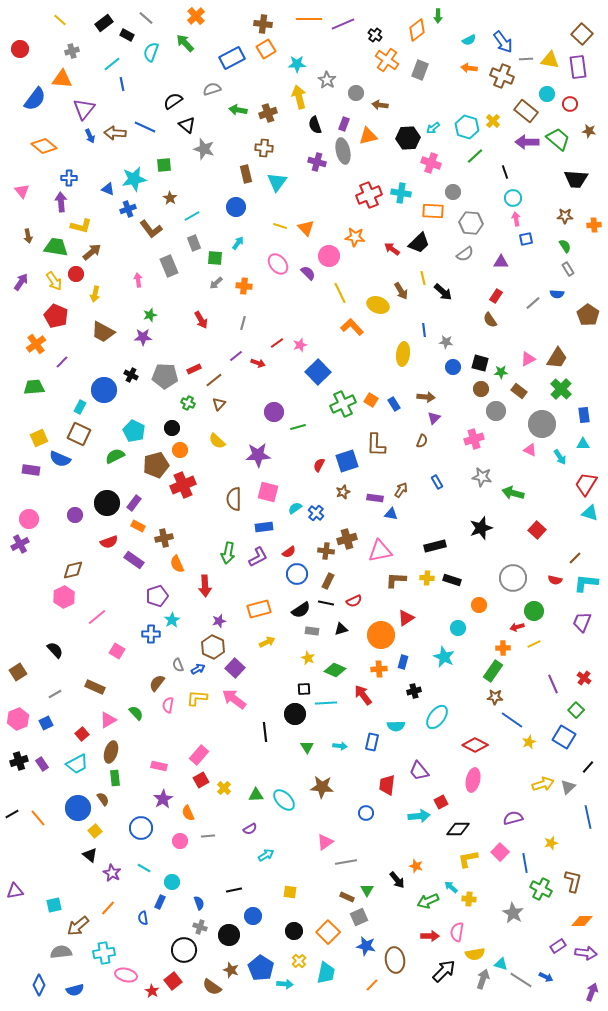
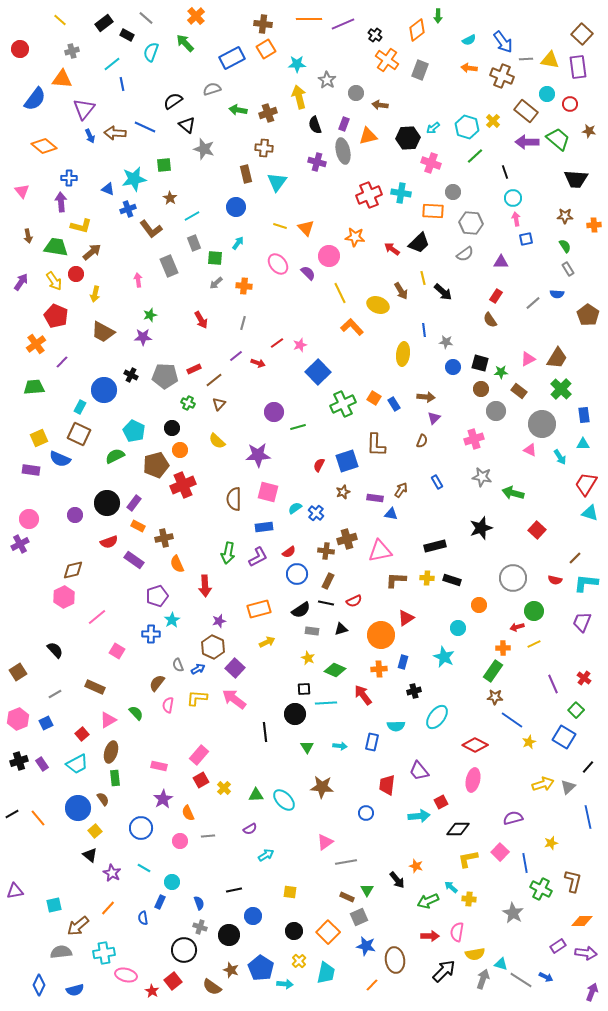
orange square at (371, 400): moved 3 px right, 2 px up
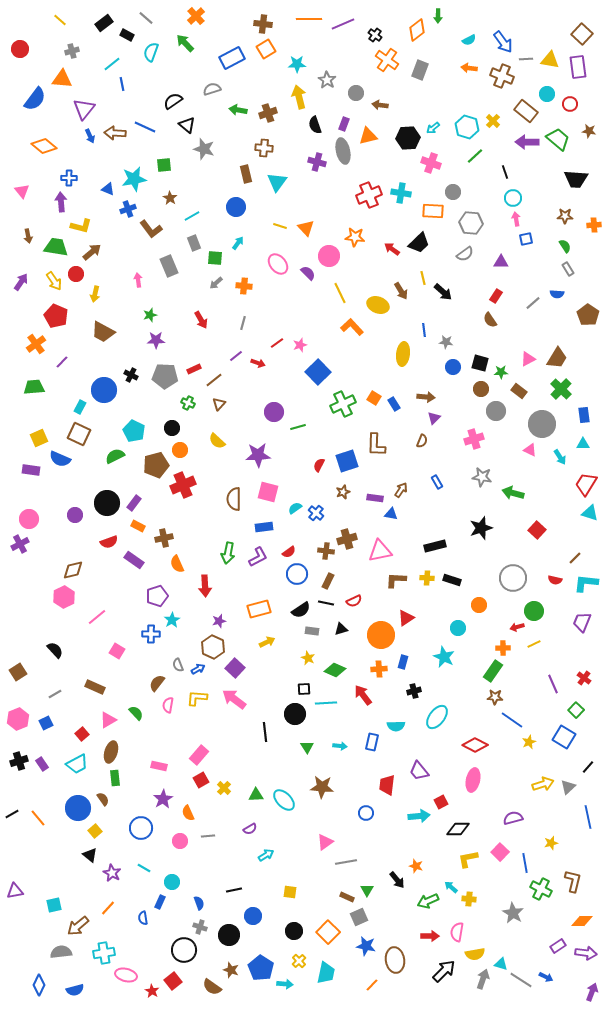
purple star at (143, 337): moved 13 px right, 3 px down
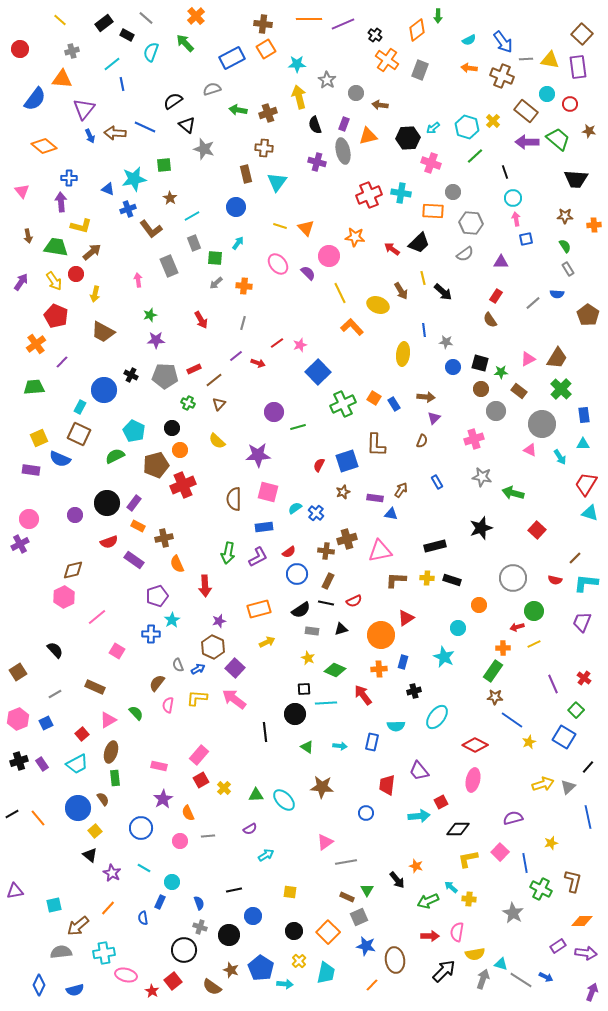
green triangle at (307, 747): rotated 24 degrees counterclockwise
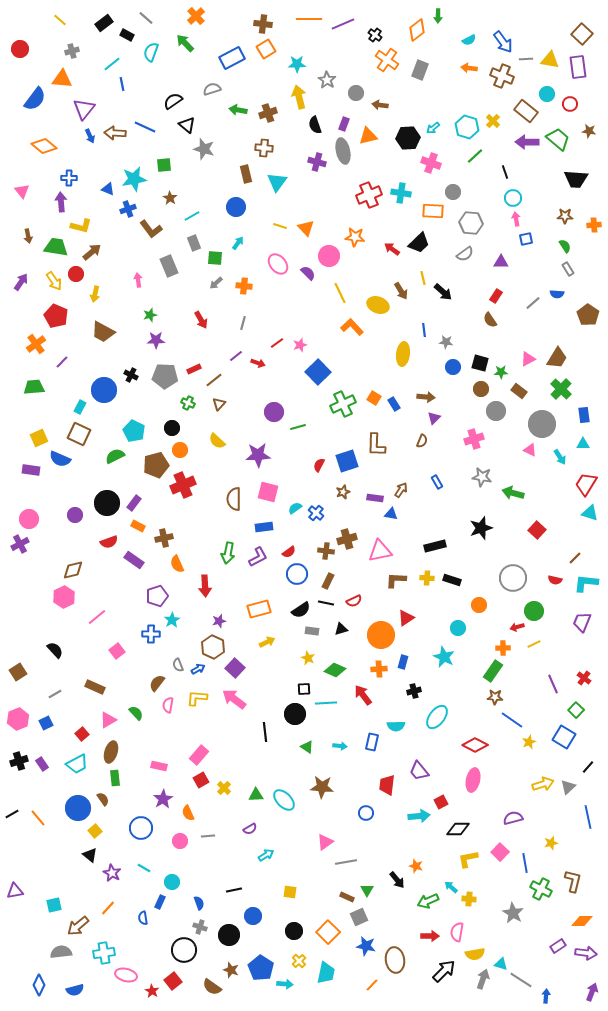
pink square at (117, 651): rotated 21 degrees clockwise
blue arrow at (546, 977): moved 19 px down; rotated 112 degrees counterclockwise
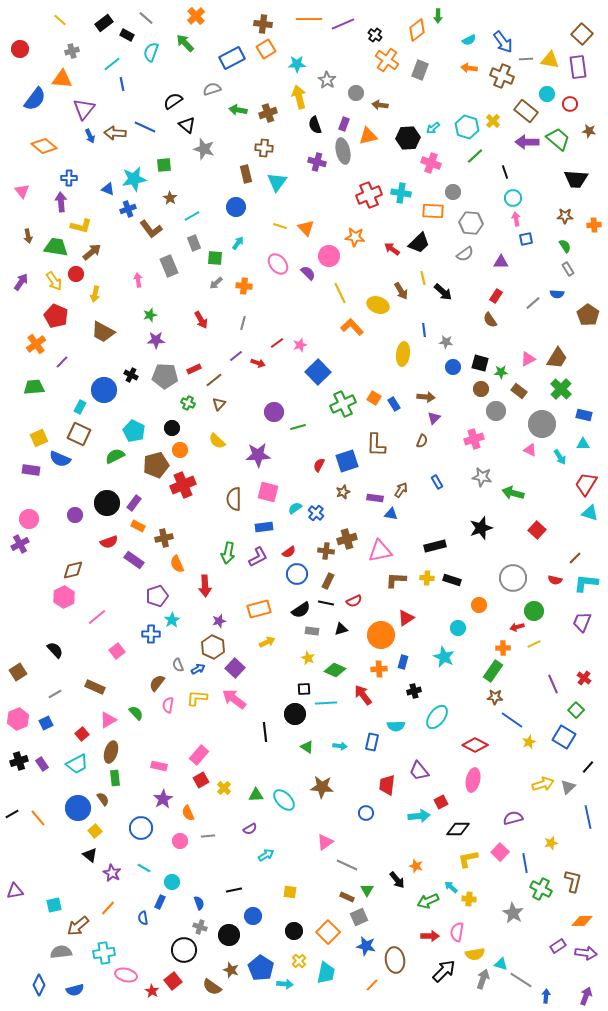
blue rectangle at (584, 415): rotated 70 degrees counterclockwise
gray line at (346, 862): moved 1 px right, 3 px down; rotated 35 degrees clockwise
purple arrow at (592, 992): moved 6 px left, 4 px down
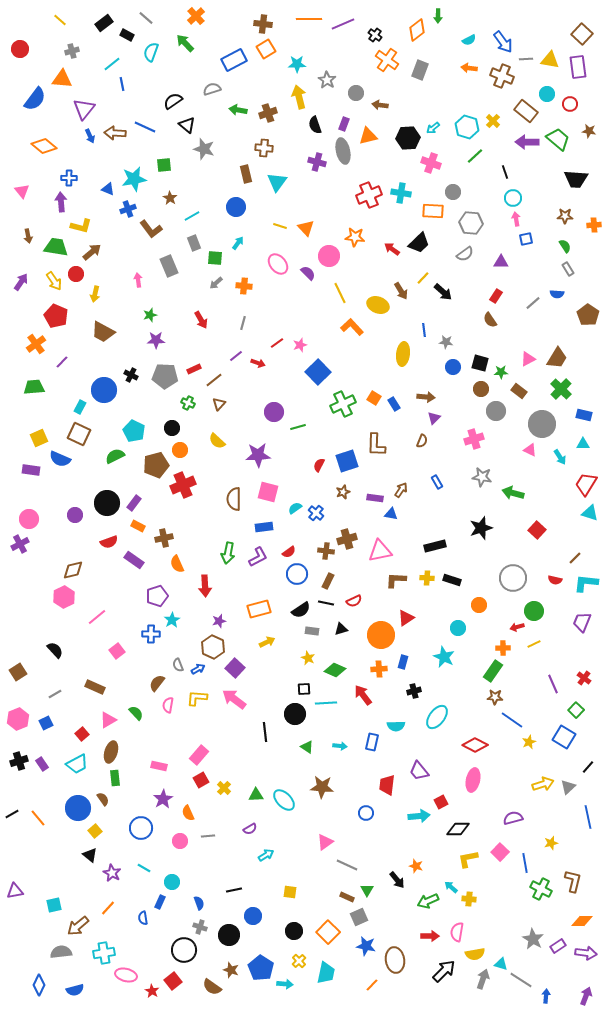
blue rectangle at (232, 58): moved 2 px right, 2 px down
yellow line at (423, 278): rotated 56 degrees clockwise
gray star at (513, 913): moved 20 px right, 26 px down
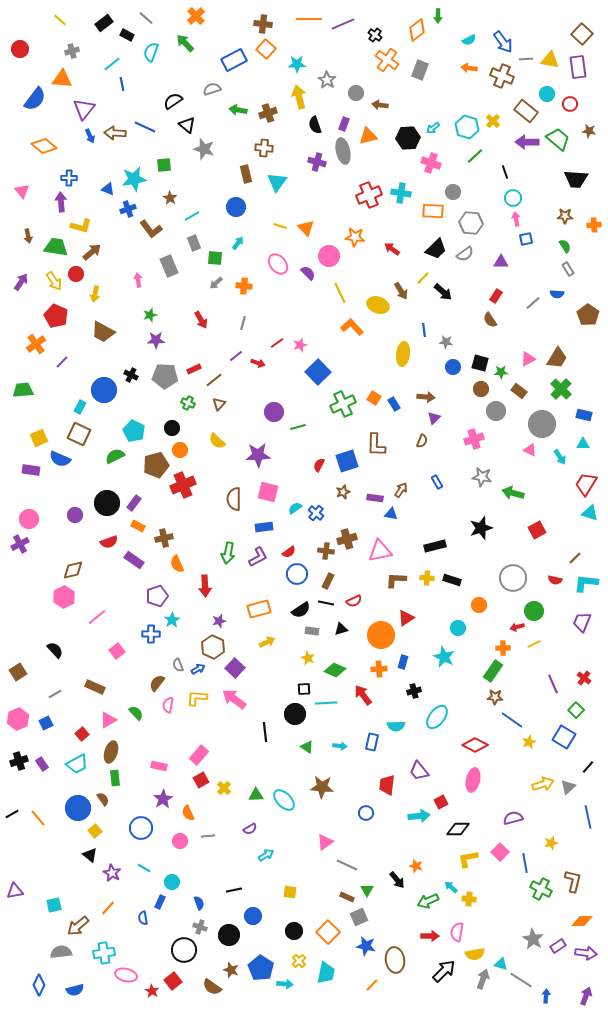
orange square at (266, 49): rotated 18 degrees counterclockwise
black trapezoid at (419, 243): moved 17 px right, 6 px down
green trapezoid at (34, 387): moved 11 px left, 3 px down
red square at (537, 530): rotated 18 degrees clockwise
